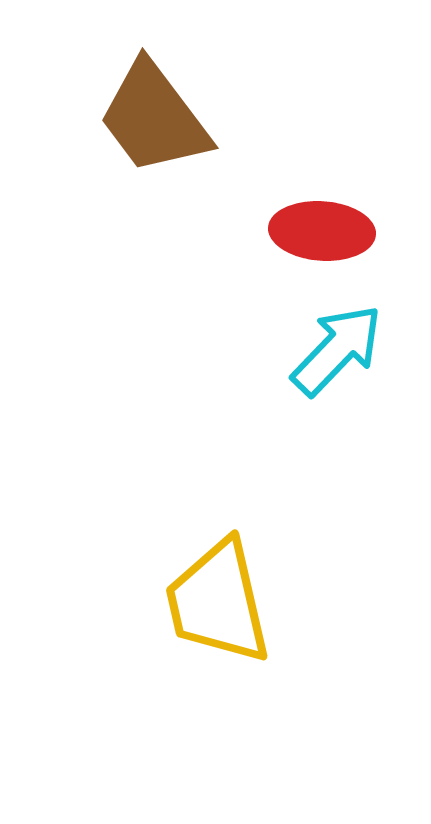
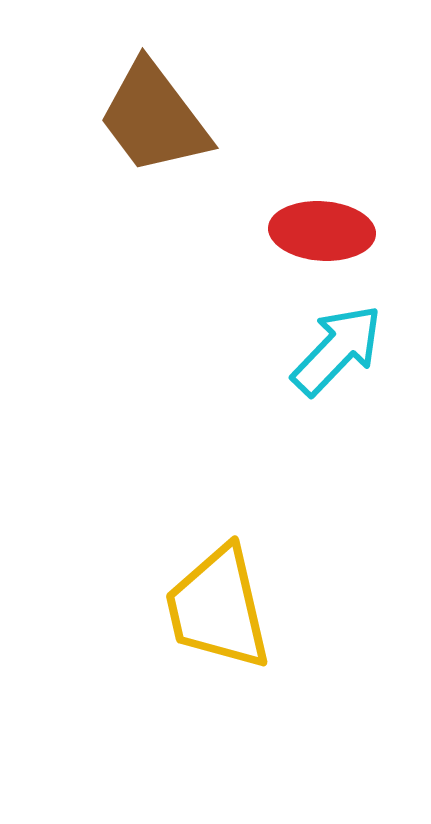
yellow trapezoid: moved 6 px down
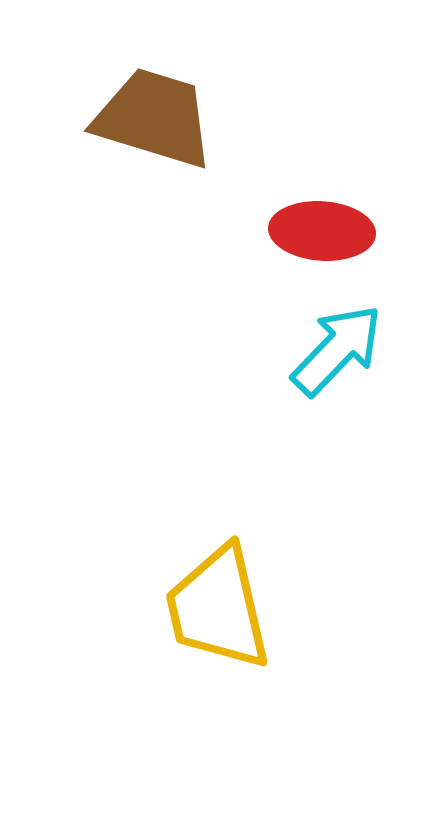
brown trapezoid: rotated 144 degrees clockwise
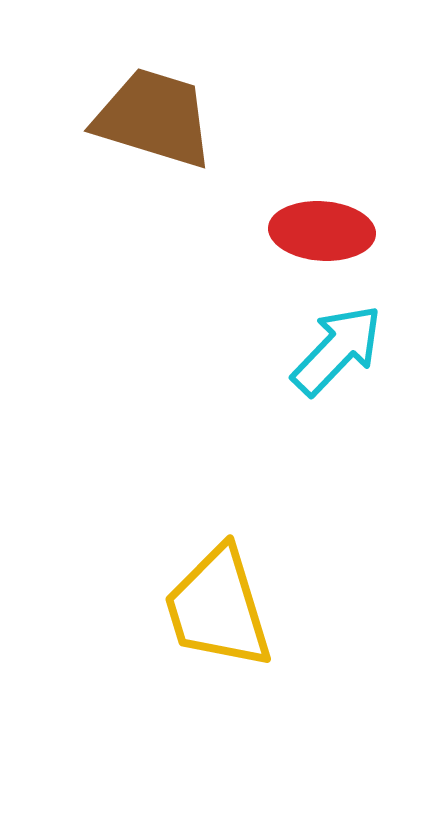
yellow trapezoid: rotated 4 degrees counterclockwise
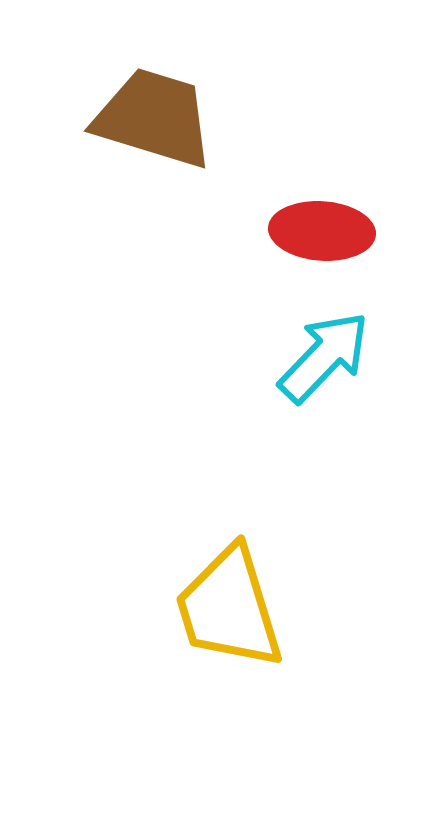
cyan arrow: moved 13 px left, 7 px down
yellow trapezoid: moved 11 px right
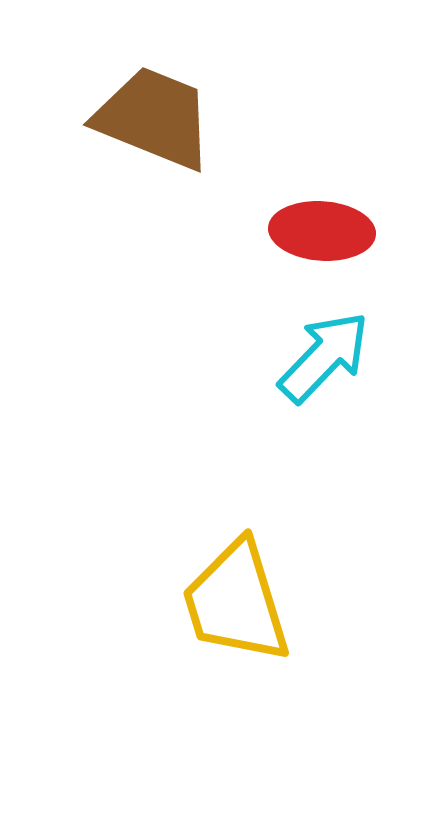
brown trapezoid: rotated 5 degrees clockwise
yellow trapezoid: moved 7 px right, 6 px up
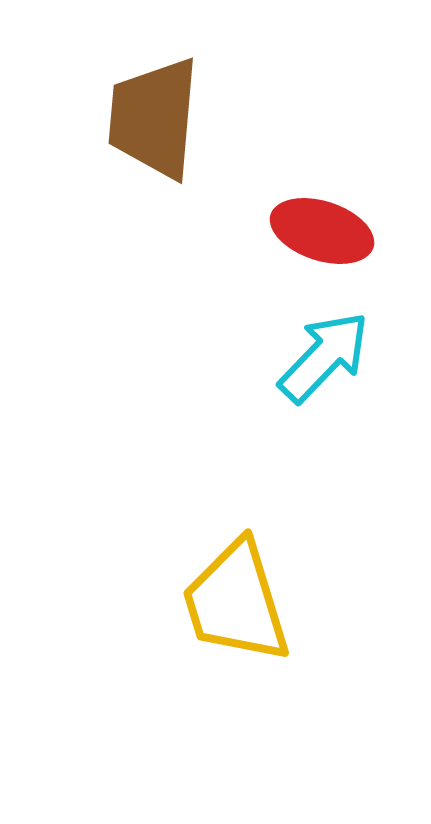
brown trapezoid: rotated 107 degrees counterclockwise
red ellipse: rotated 14 degrees clockwise
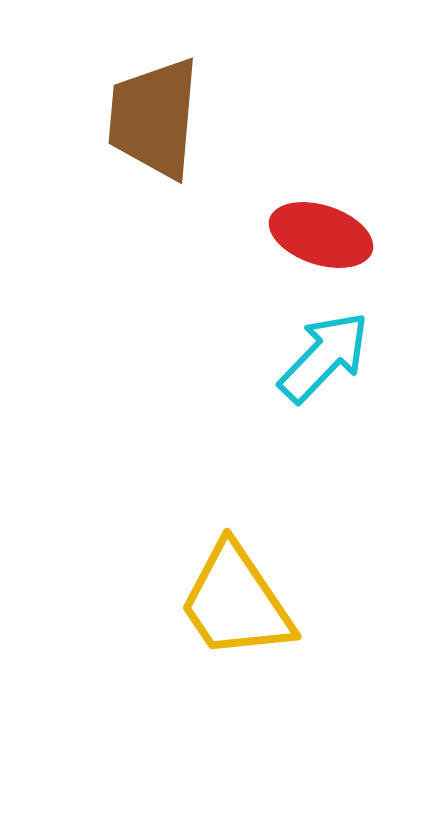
red ellipse: moved 1 px left, 4 px down
yellow trapezoid: rotated 17 degrees counterclockwise
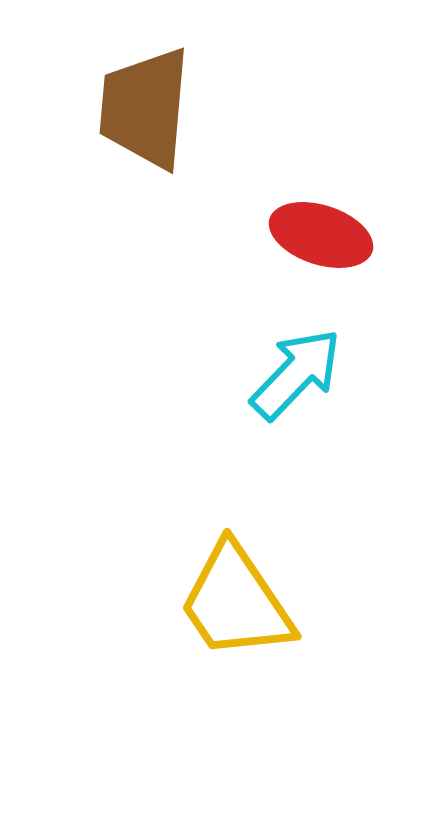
brown trapezoid: moved 9 px left, 10 px up
cyan arrow: moved 28 px left, 17 px down
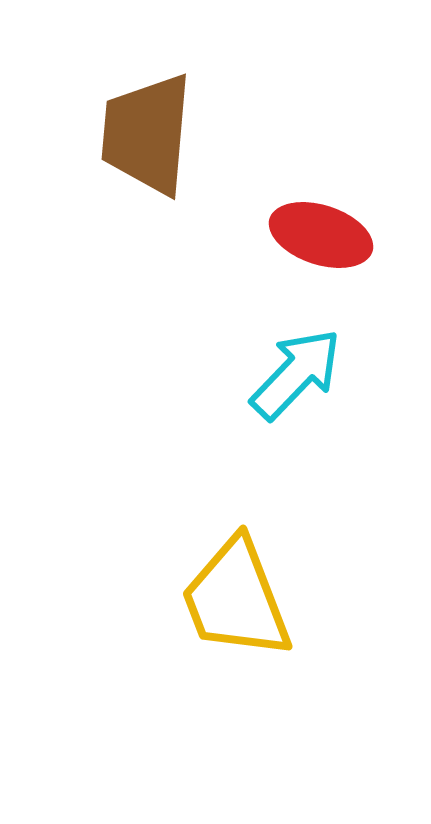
brown trapezoid: moved 2 px right, 26 px down
yellow trapezoid: moved 3 px up; rotated 13 degrees clockwise
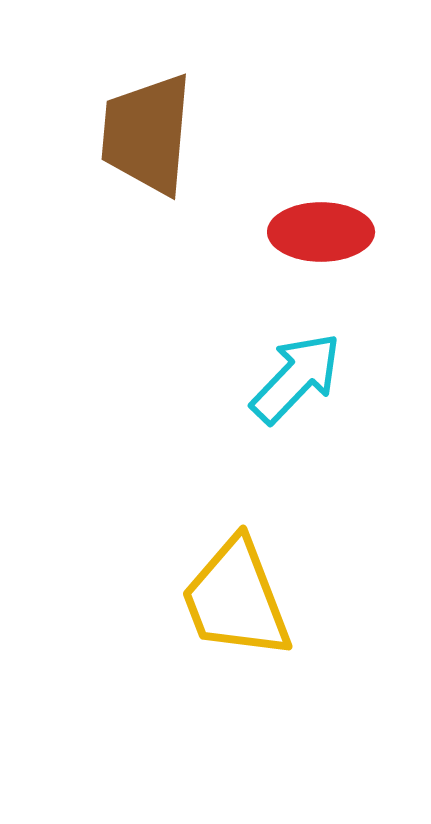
red ellipse: moved 3 px up; rotated 18 degrees counterclockwise
cyan arrow: moved 4 px down
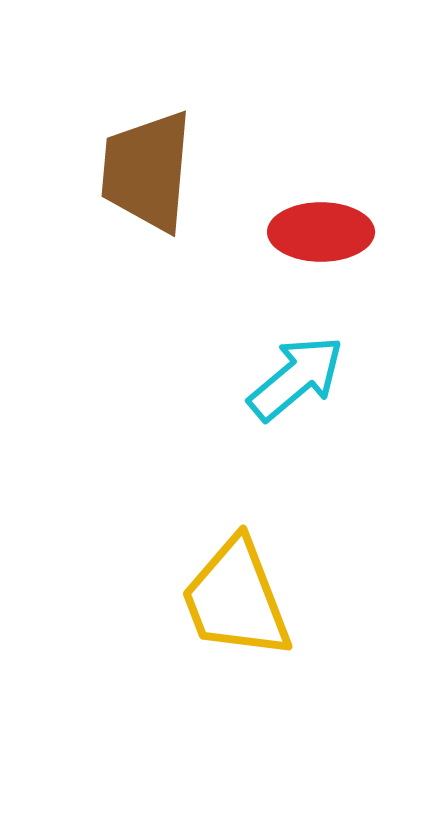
brown trapezoid: moved 37 px down
cyan arrow: rotated 6 degrees clockwise
